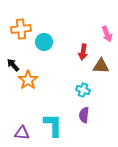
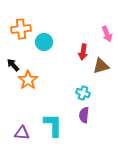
brown triangle: rotated 18 degrees counterclockwise
cyan cross: moved 3 px down
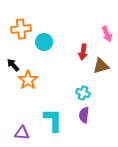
cyan L-shape: moved 5 px up
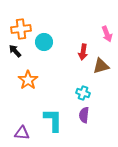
black arrow: moved 2 px right, 14 px up
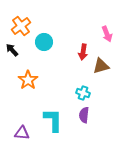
orange cross: moved 3 px up; rotated 30 degrees counterclockwise
black arrow: moved 3 px left, 1 px up
